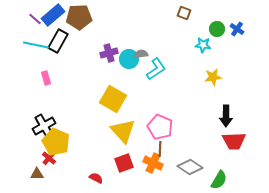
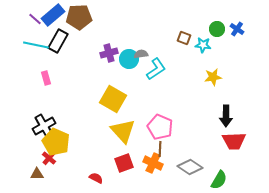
brown square: moved 25 px down
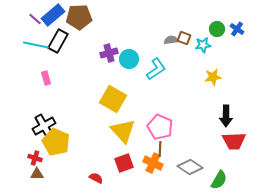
cyan star: rotated 14 degrees counterclockwise
gray semicircle: moved 30 px right, 14 px up
red cross: moved 14 px left; rotated 24 degrees counterclockwise
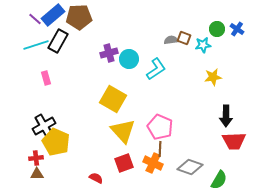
cyan line: rotated 30 degrees counterclockwise
red cross: moved 1 px right; rotated 24 degrees counterclockwise
gray diamond: rotated 15 degrees counterclockwise
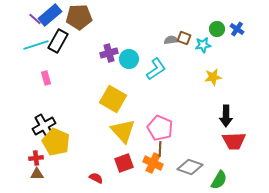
blue rectangle: moved 3 px left
pink pentagon: moved 1 px down
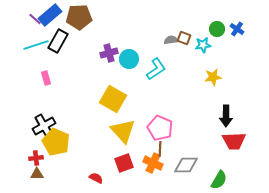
gray diamond: moved 4 px left, 2 px up; rotated 20 degrees counterclockwise
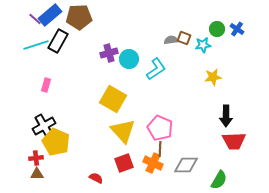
pink rectangle: moved 7 px down; rotated 32 degrees clockwise
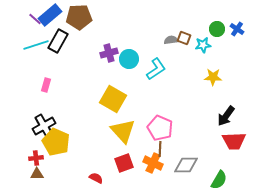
yellow star: rotated 12 degrees clockwise
black arrow: rotated 35 degrees clockwise
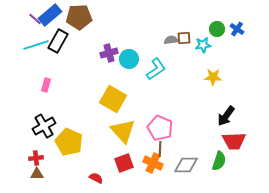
brown square: rotated 24 degrees counterclockwise
yellow pentagon: moved 13 px right
green semicircle: moved 19 px up; rotated 12 degrees counterclockwise
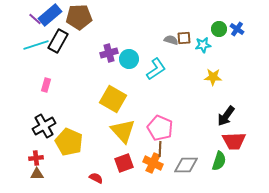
green circle: moved 2 px right
gray semicircle: rotated 24 degrees clockwise
